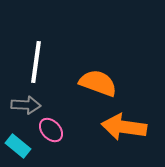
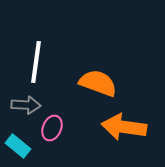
pink ellipse: moved 1 px right, 2 px up; rotated 65 degrees clockwise
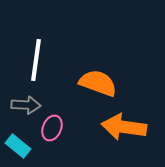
white line: moved 2 px up
